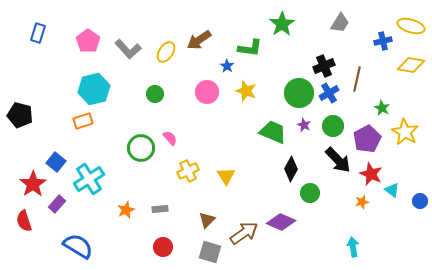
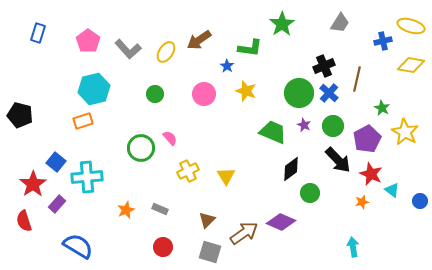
pink circle at (207, 92): moved 3 px left, 2 px down
blue cross at (329, 93): rotated 18 degrees counterclockwise
black diamond at (291, 169): rotated 25 degrees clockwise
cyan cross at (89, 179): moved 2 px left, 2 px up; rotated 28 degrees clockwise
gray rectangle at (160, 209): rotated 28 degrees clockwise
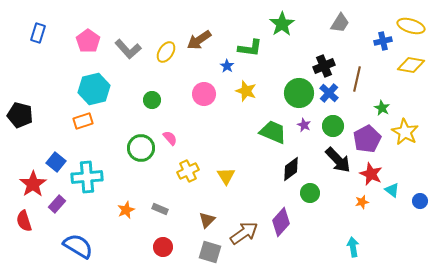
green circle at (155, 94): moved 3 px left, 6 px down
purple diamond at (281, 222): rotated 72 degrees counterclockwise
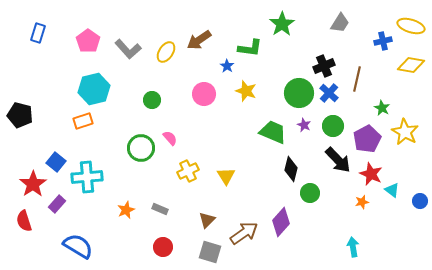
black diamond at (291, 169): rotated 40 degrees counterclockwise
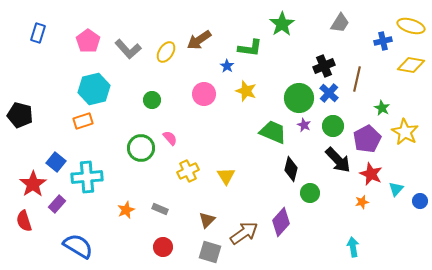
green circle at (299, 93): moved 5 px down
cyan triangle at (392, 190): moved 4 px right, 1 px up; rotated 35 degrees clockwise
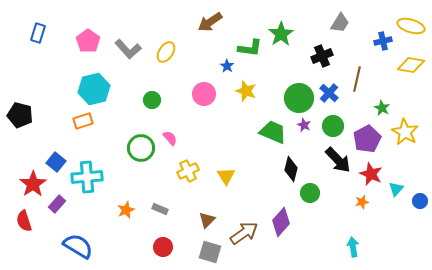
green star at (282, 24): moved 1 px left, 10 px down
brown arrow at (199, 40): moved 11 px right, 18 px up
black cross at (324, 66): moved 2 px left, 10 px up
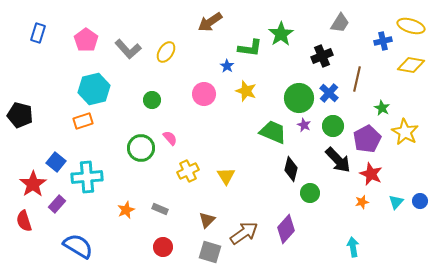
pink pentagon at (88, 41): moved 2 px left, 1 px up
cyan triangle at (396, 189): moved 13 px down
purple diamond at (281, 222): moved 5 px right, 7 px down
